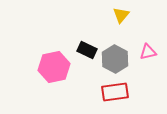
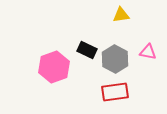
yellow triangle: rotated 42 degrees clockwise
pink triangle: rotated 24 degrees clockwise
pink hexagon: rotated 8 degrees counterclockwise
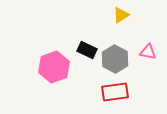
yellow triangle: rotated 24 degrees counterclockwise
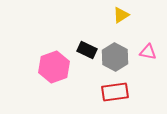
gray hexagon: moved 2 px up
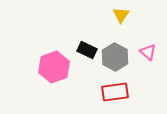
yellow triangle: rotated 24 degrees counterclockwise
pink triangle: rotated 30 degrees clockwise
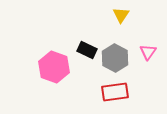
pink triangle: rotated 24 degrees clockwise
gray hexagon: moved 1 px down
pink hexagon: rotated 20 degrees counterclockwise
